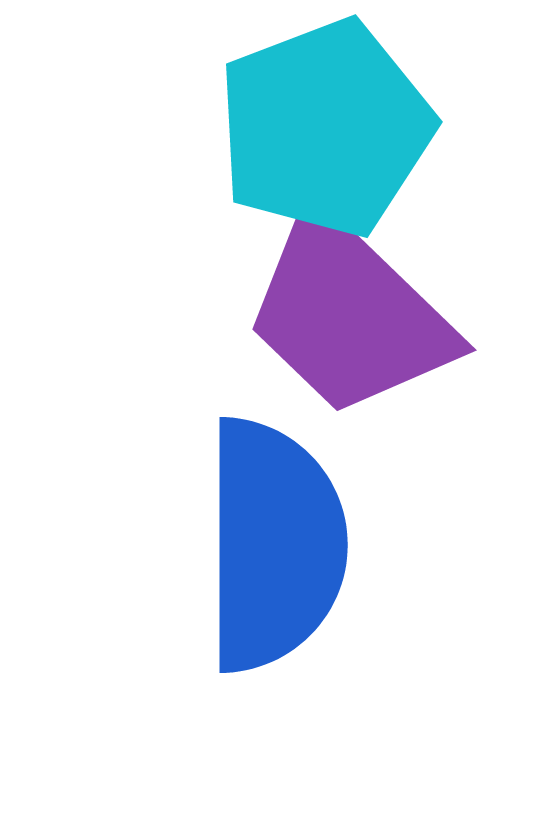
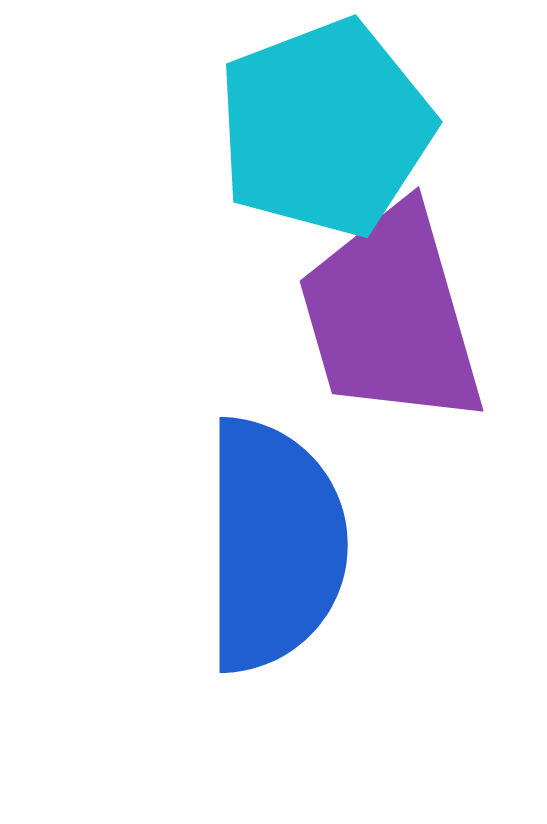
purple trapezoid: moved 42 px right, 2 px down; rotated 30 degrees clockwise
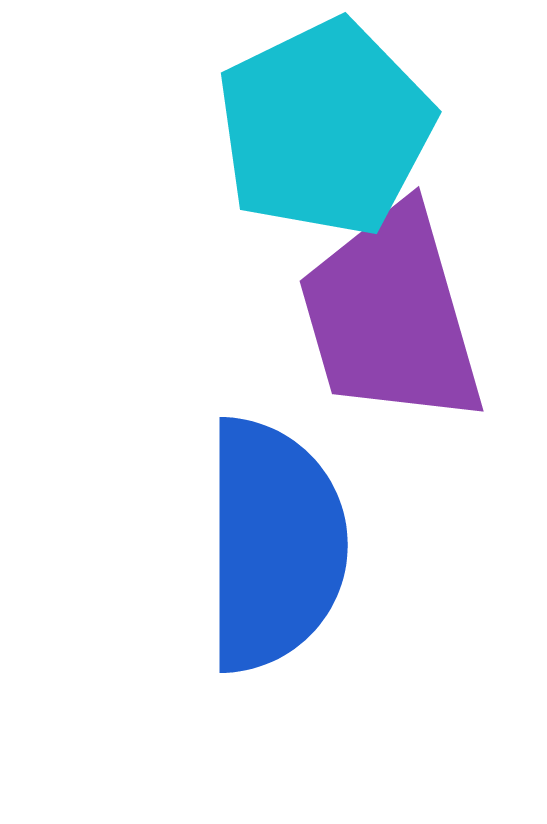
cyan pentagon: rotated 5 degrees counterclockwise
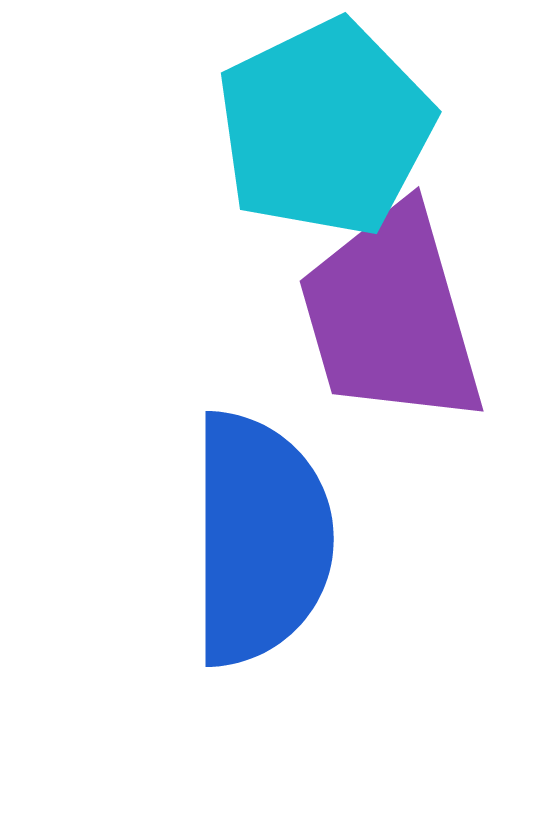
blue semicircle: moved 14 px left, 6 px up
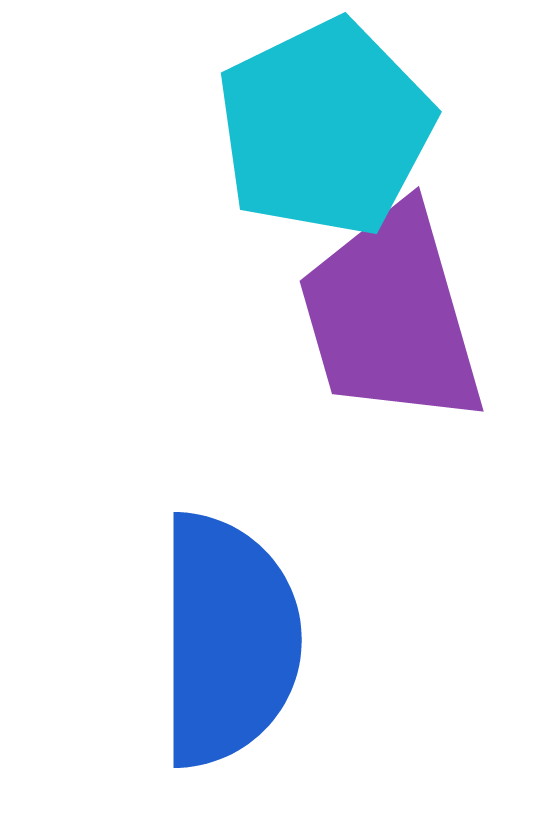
blue semicircle: moved 32 px left, 101 px down
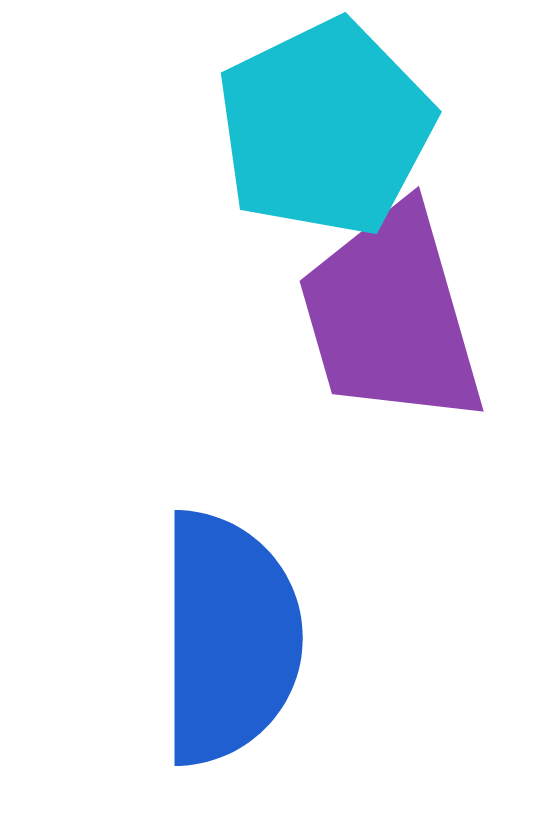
blue semicircle: moved 1 px right, 2 px up
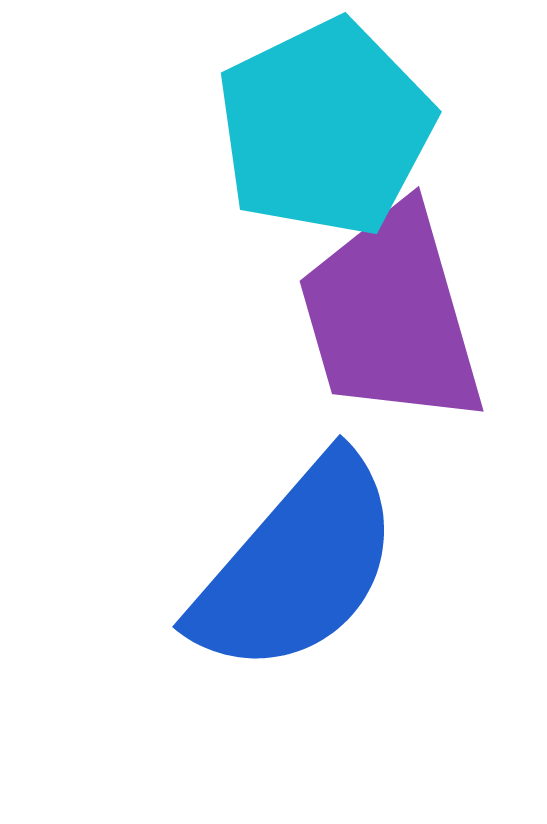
blue semicircle: moved 68 px right, 72 px up; rotated 41 degrees clockwise
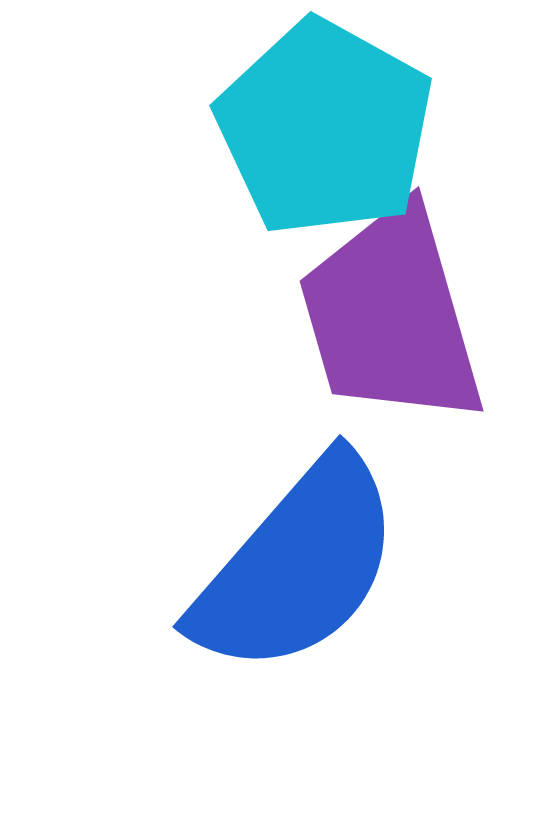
cyan pentagon: rotated 17 degrees counterclockwise
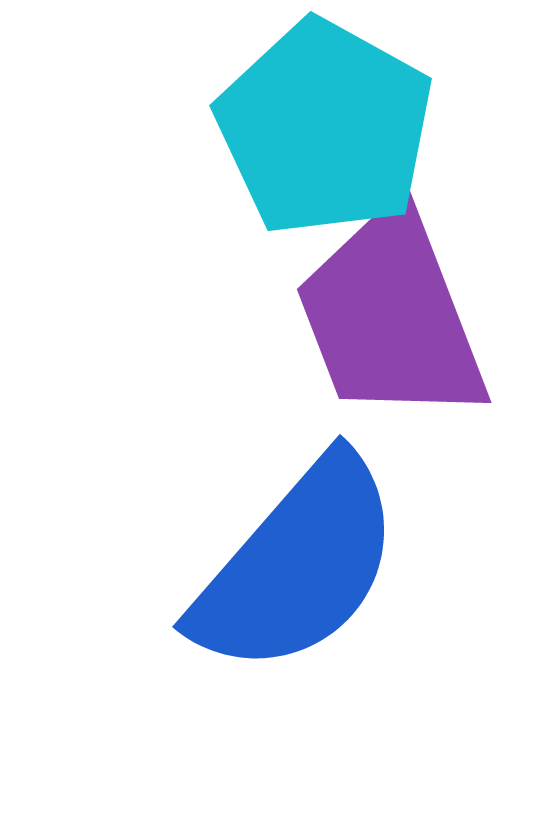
purple trapezoid: rotated 5 degrees counterclockwise
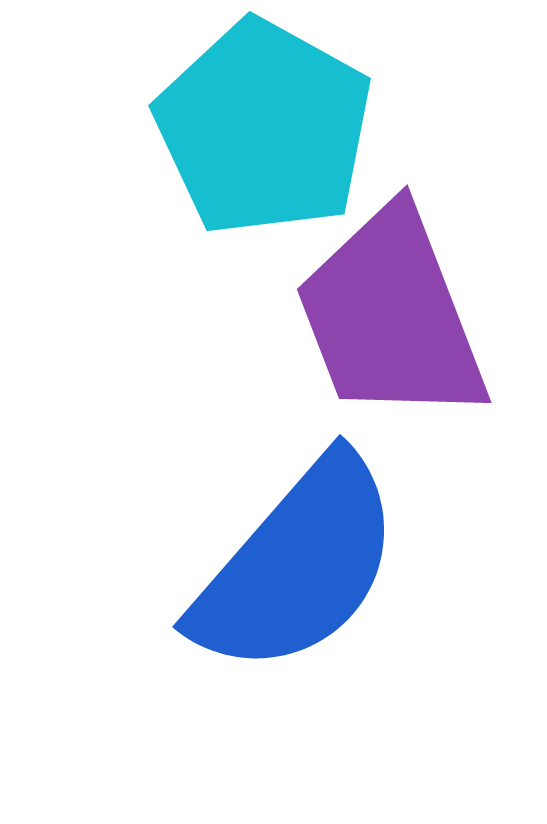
cyan pentagon: moved 61 px left
